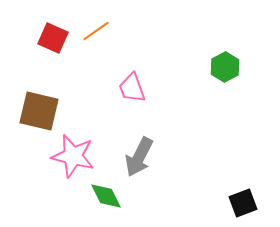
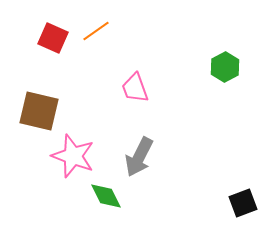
pink trapezoid: moved 3 px right
pink star: rotated 6 degrees clockwise
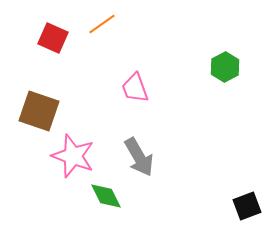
orange line: moved 6 px right, 7 px up
brown square: rotated 6 degrees clockwise
gray arrow: rotated 57 degrees counterclockwise
black square: moved 4 px right, 3 px down
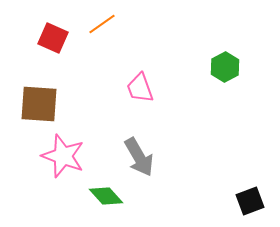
pink trapezoid: moved 5 px right
brown square: moved 7 px up; rotated 15 degrees counterclockwise
pink star: moved 10 px left
green diamond: rotated 16 degrees counterclockwise
black square: moved 3 px right, 5 px up
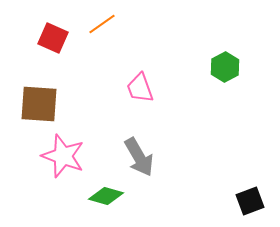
green diamond: rotated 32 degrees counterclockwise
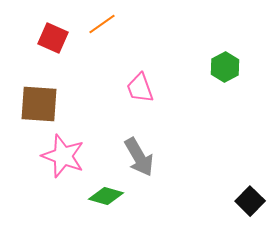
black square: rotated 24 degrees counterclockwise
